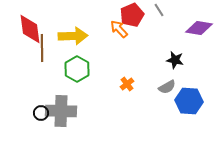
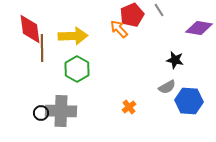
orange cross: moved 2 px right, 23 px down
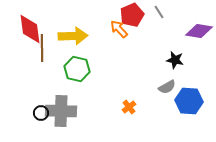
gray line: moved 2 px down
purple diamond: moved 3 px down
green hexagon: rotated 15 degrees counterclockwise
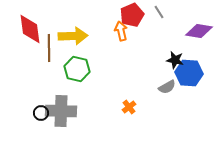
orange arrow: moved 2 px right, 2 px down; rotated 30 degrees clockwise
brown line: moved 7 px right
blue hexagon: moved 28 px up
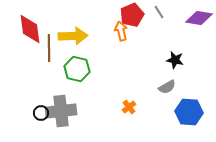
purple diamond: moved 13 px up
blue hexagon: moved 39 px down
gray cross: rotated 8 degrees counterclockwise
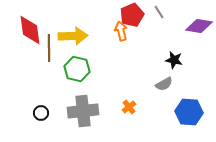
purple diamond: moved 8 px down
red diamond: moved 1 px down
black star: moved 1 px left
gray semicircle: moved 3 px left, 3 px up
gray cross: moved 22 px right
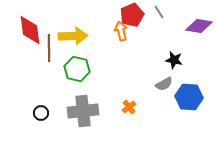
blue hexagon: moved 15 px up
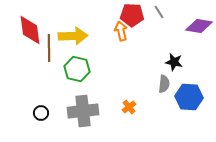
red pentagon: rotated 25 degrees clockwise
black star: moved 2 px down
gray semicircle: rotated 54 degrees counterclockwise
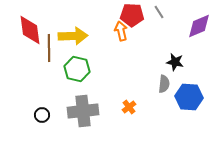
purple diamond: rotated 32 degrees counterclockwise
black star: moved 1 px right
black circle: moved 1 px right, 2 px down
